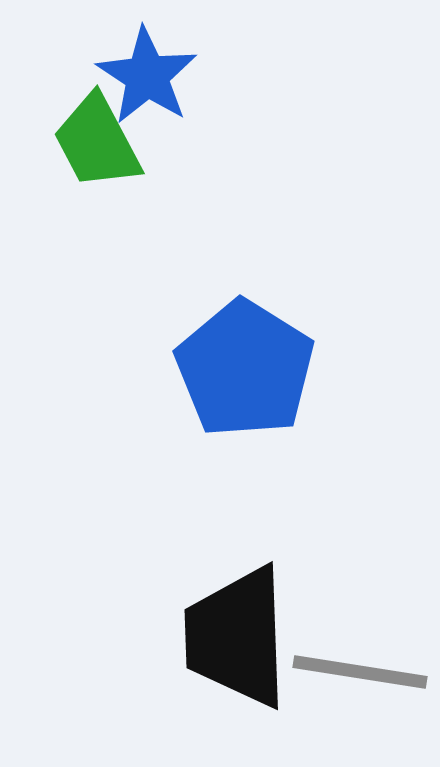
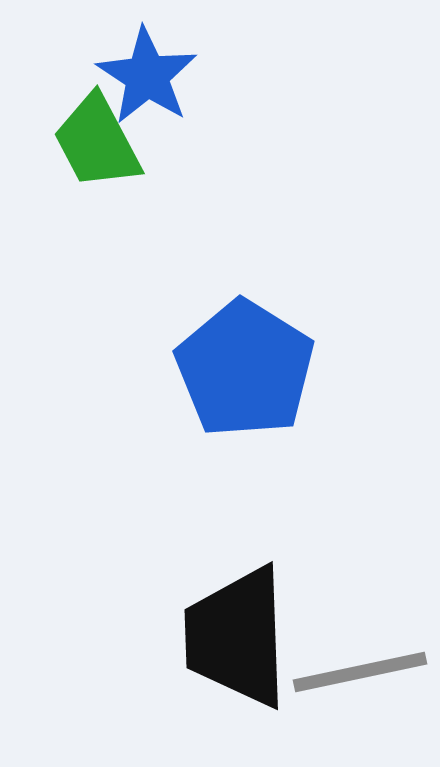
gray line: rotated 21 degrees counterclockwise
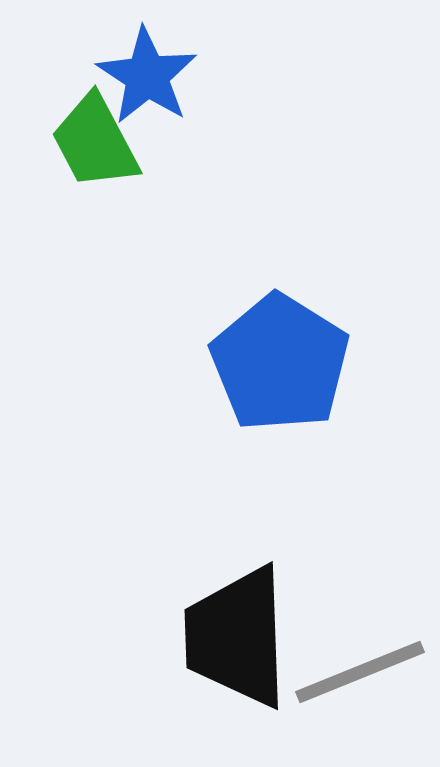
green trapezoid: moved 2 px left
blue pentagon: moved 35 px right, 6 px up
gray line: rotated 10 degrees counterclockwise
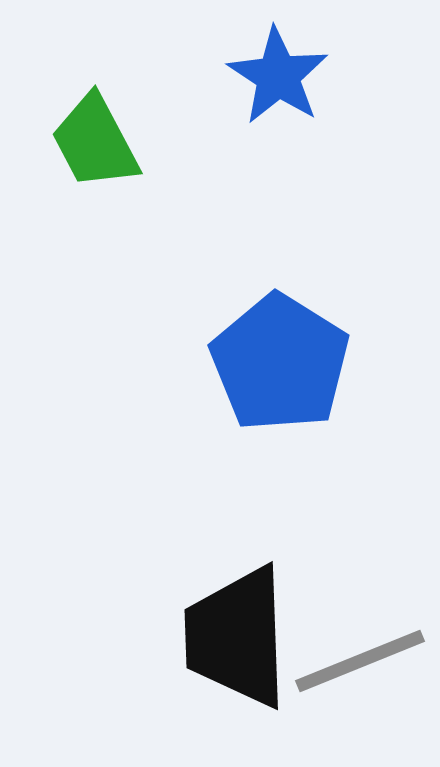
blue star: moved 131 px right
gray line: moved 11 px up
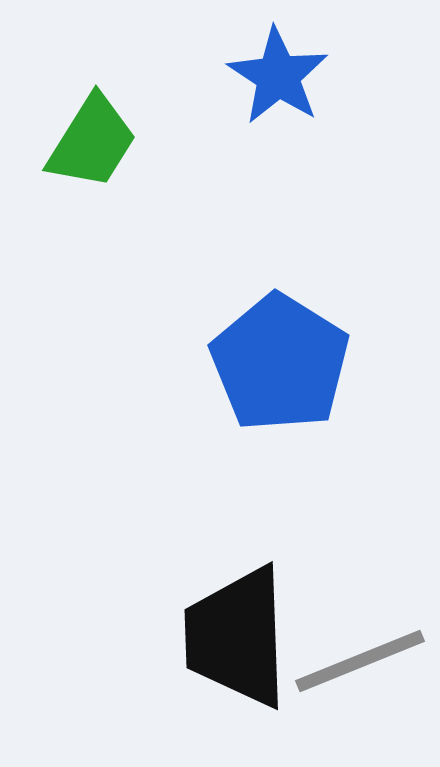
green trapezoid: moved 3 px left; rotated 120 degrees counterclockwise
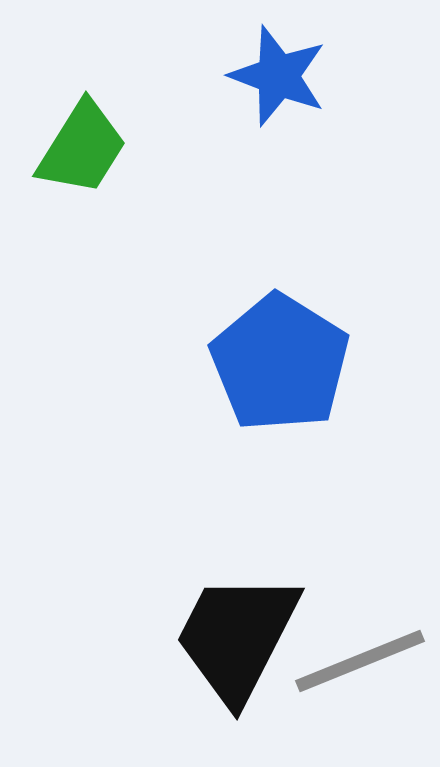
blue star: rotated 12 degrees counterclockwise
green trapezoid: moved 10 px left, 6 px down
black trapezoid: rotated 29 degrees clockwise
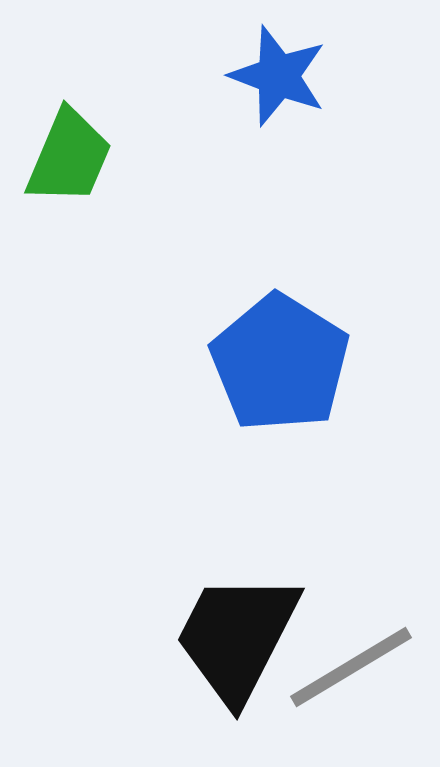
green trapezoid: moved 13 px left, 9 px down; rotated 9 degrees counterclockwise
gray line: moved 9 px left, 6 px down; rotated 9 degrees counterclockwise
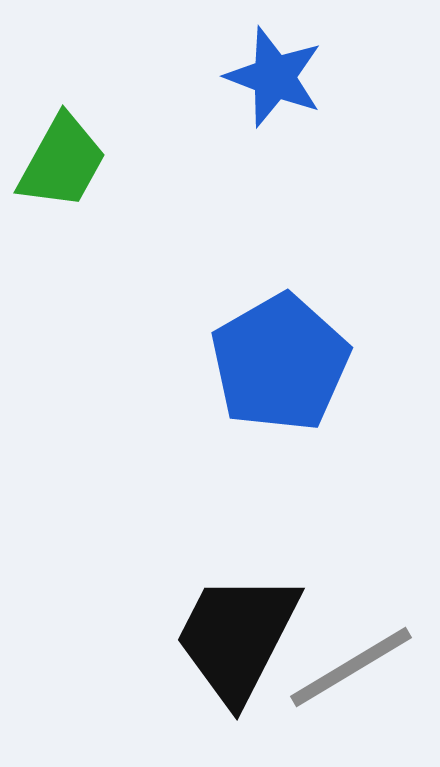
blue star: moved 4 px left, 1 px down
green trapezoid: moved 7 px left, 5 px down; rotated 6 degrees clockwise
blue pentagon: rotated 10 degrees clockwise
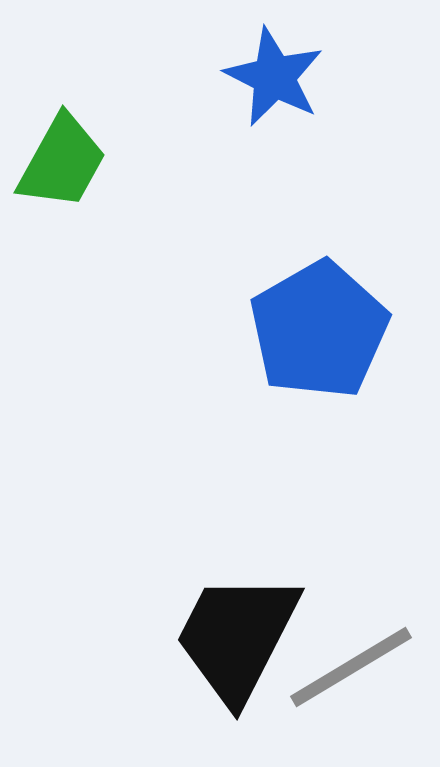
blue star: rotated 6 degrees clockwise
blue pentagon: moved 39 px right, 33 px up
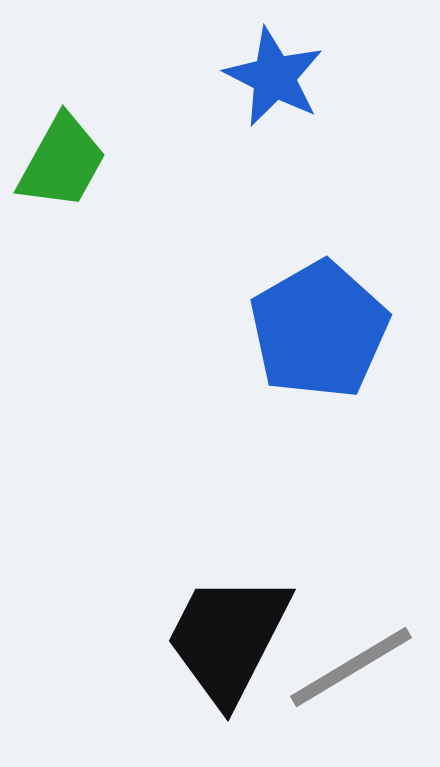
black trapezoid: moved 9 px left, 1 px down
